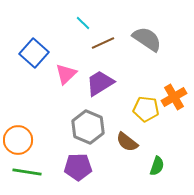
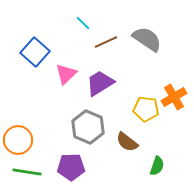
brown line: moved 3 px right, 1 px up
blue square: moved 1 px right, 1 px up
purple pentagon: moved 7 px left
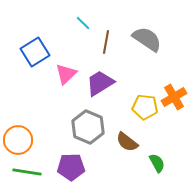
brown line: rotated 55 degrees counterclockwise
blue square: rotated 16 degrees clockwise
yellow pentagon: moved 1 px left, 2 px up
green semicircle: moved 3 px up; rotated 48 degrees counterclockwise
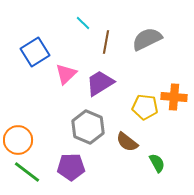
gray semicircle: rotated 60 degrees counterclockwise
orange cross: rotated 35 degrees clockwise
green line: rotated 28 degrees clockwise
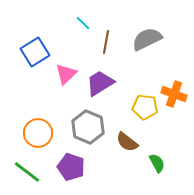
orange cross: moved 3 px up; rotated 15 degrees clockwise
orange circle: moved 20 px right, 7 px up
purple pentagon: rotated 20 degrees clockwise
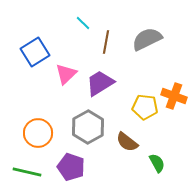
orange cross: moved 2 px down
gray hexagon: rotated 8 degrees clockwise
green line: rotated 24 degrees counterclockwise
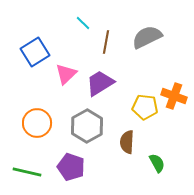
gray semicircle: moved 2 px up
gray hexagon: moved 1 px left, 1 px up
orange circle: moved 1 px left, 10 px up
brown semicircle: rotated 55 degrees clockwise
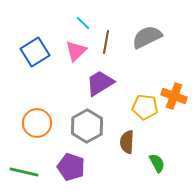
pink triangle: moved 10 px right, 23 px up
green line: moved 3 px left
